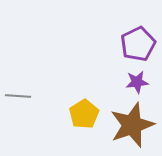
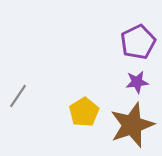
purple pentagon: moved 2 px up
gray line: rotated 60 degrees counterclockwise
yellow pentagon: moved 2 px up
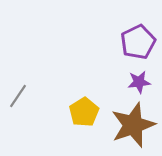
purple star: moved 2 px right
brown star: moved 1 px right
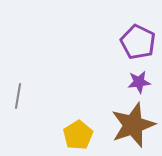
purple pentagon: rotated 20 degrees counterclockwise
gray line: rotated 25 degrees counterclockwise
yellow pentagon: moved 6 px left, 23 px down
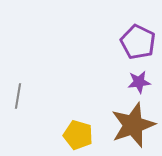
yellow pentagon: rotated 24 degrees counterclockwise
